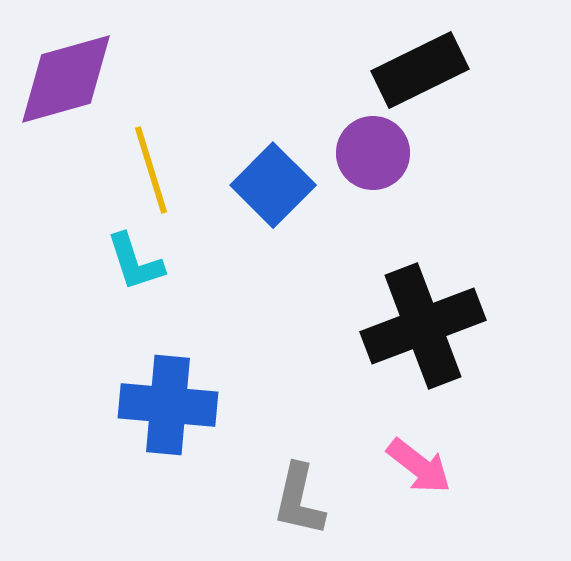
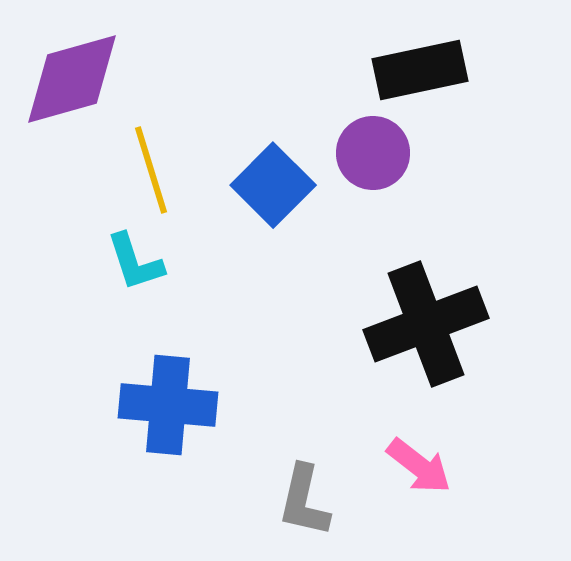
black rectangle: rotated 14 degrees clockwise
purple diamond: moved 6 px right
black cross: moved 3 px right, 2 px up
gray L-shape: moved 5 px right, 1 px down
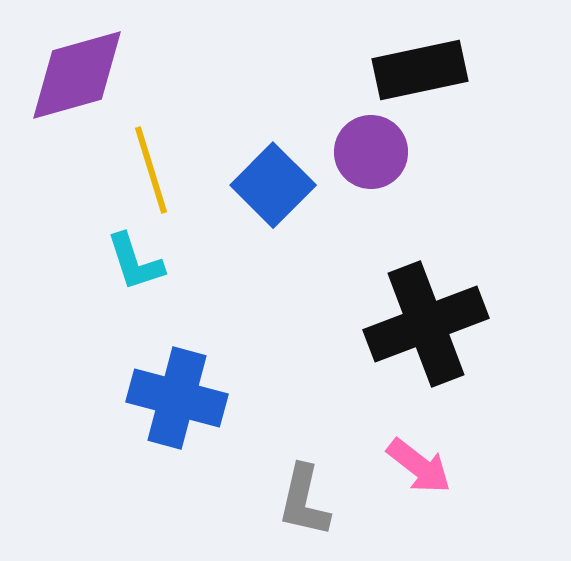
purple diamond: moved 5 px right, 4 px up
purple circle: moved 2 px left, 1 px up
blue cross: moved 9 px right, 7 px up; rotated 10 degrees clockwise
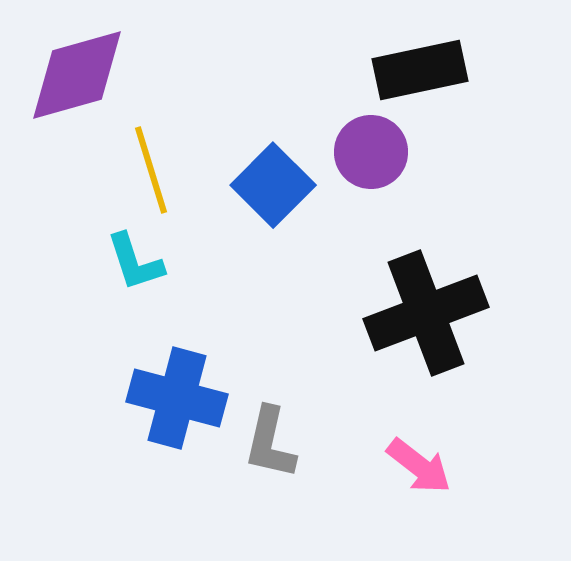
black cross: moved 11 px up
gray L-shape: moved 34 px left, 58 px up
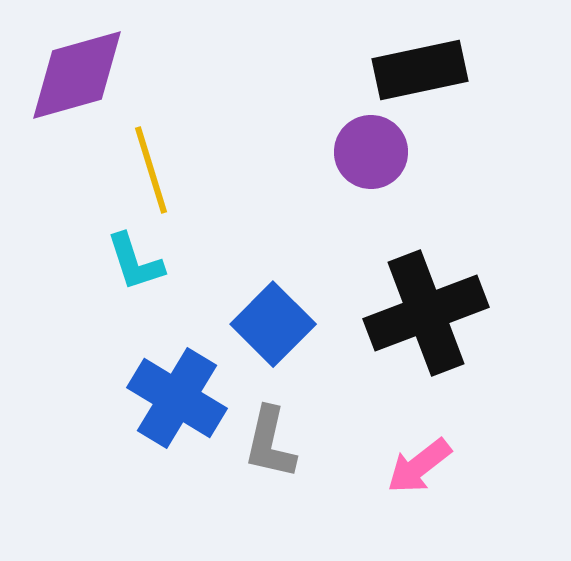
blue square: moved 139 px down
blue cross: rotated 16 degrees clockwise
pink arrow: rotated 104 degrees clockwise
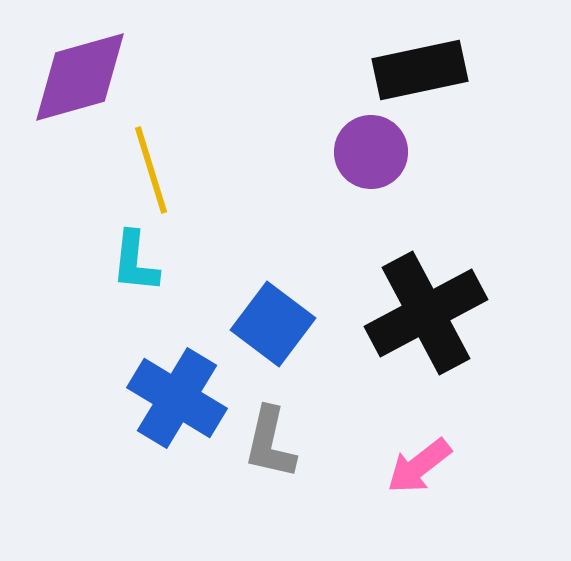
purple diamond: moved 3 px right, 2 px down
cyan L-shape: rotated 24 degrees clockwise
black cross: rotated 7 degrees counterclockwise
blue square: rotated 8 degrees counterclockwise
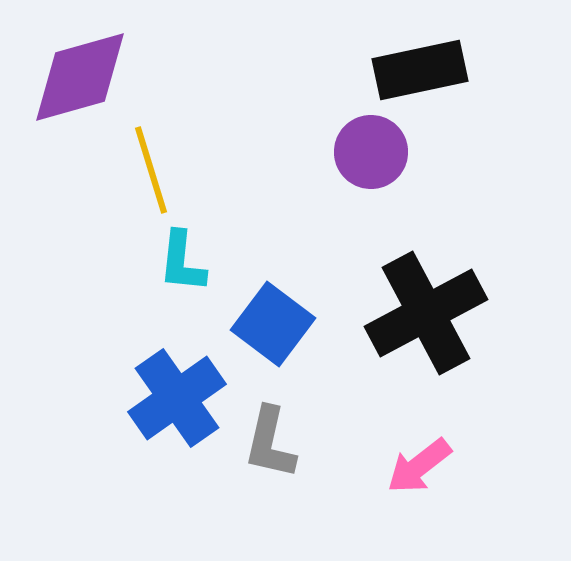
cyan L-shape: moved 47 px right
blue cross: rotated 24 degrees clockwise
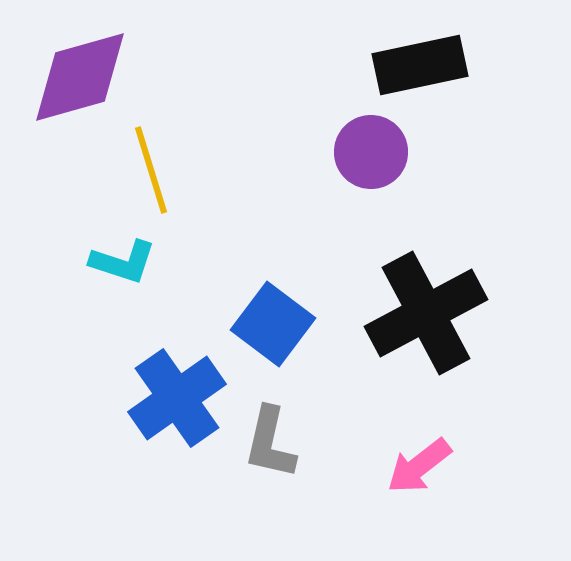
black rectangle: moved 5 px up
cyan L-shape: moved 59 px left; rotated 78 degrees counterclockwise
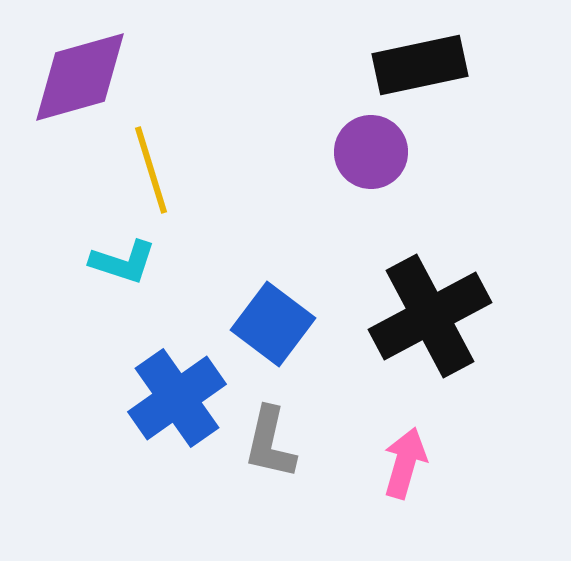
black cross: moved 4 px right, 3 px down
pink arrow: moved 14 px left, 3 px up; rotated 144 degrees clockwise
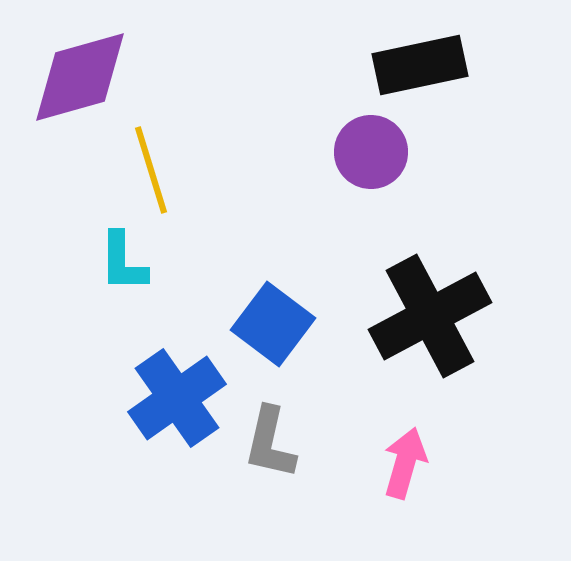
cyan L-shape: rotated 72 degrees clockwise
